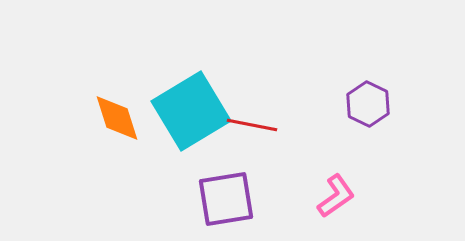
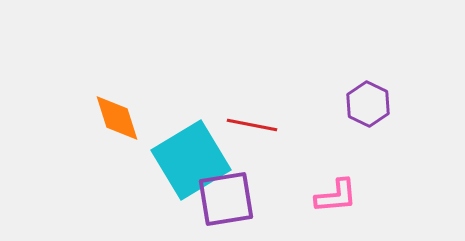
cyan square: moved 49 px down
pink L-shape: rotated 30 degrees clockwise
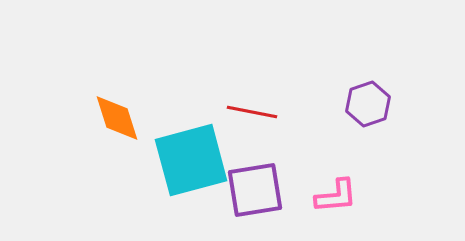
purple hexagon: rotated 15 degrees clockwise
red line: moved 13 px up
cyan square: rotated 16 degrees clockwise
purple square: moved 29 px right, 9 px up
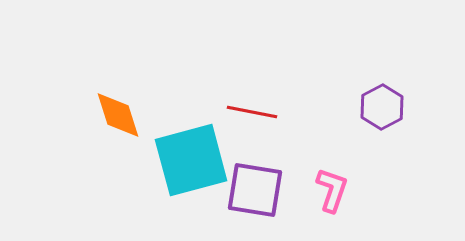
purple hexagon: moved 14 px right, 3 px down; rotated 9 degrees counterclockwise
orange diamond: moved 1 px right, 3 px up
purple square: rotated 18 degrees clockwise
pink L-shape: moved 4 px left, 6 px up; rotated 66 degrees counterclockwise
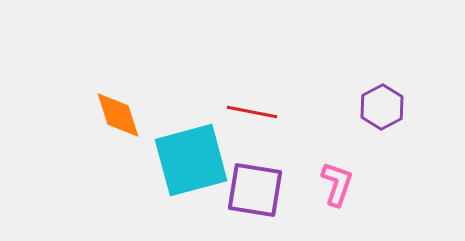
pink L-shape: moved 5 px right, 6 px up
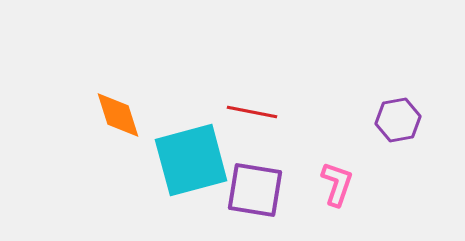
purple hexagon: moved 16 px right, 13 px down; rotated 18 degrees clockwise
